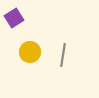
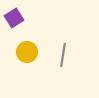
yellow circle: moved 3 px left
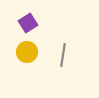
purple square: moved 14 px right, 5 px down
